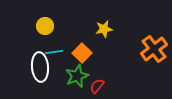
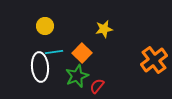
orange cross: moved 11 px down
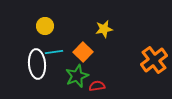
orange square: moved 1 px right, 1 px up
white ellipse: moved 3 px left, 3 px up
red semicircle: rotated 42 degrees clockwise
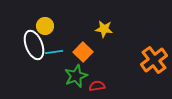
yellow star: rotated 18 degrees clockwise
white ellipse: moved 3 px left, 19 px up; rotated 16 degrees counterclockwise
green star: moved 1 px left
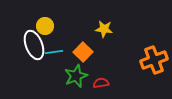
orange cross: rotated 16 degrees clockwise
red semicircle: moved 4 px right, 3 px up
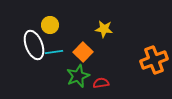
yellow circle: moved 5 px right, 1 px up
green star: moved 2 px right
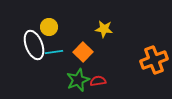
yellow circle: moved 1 px left, 2 px down
green star: moved 4 px down
red semicircle: moved 3 px left, 2 px up
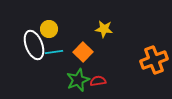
yellow circle: moved 2 px down
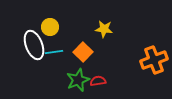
yellow circle: moved 1 px right, 2 px up
